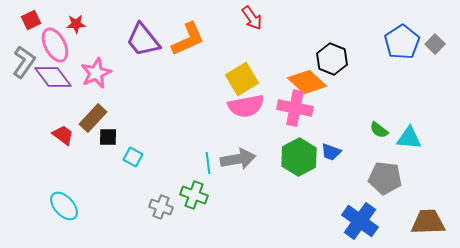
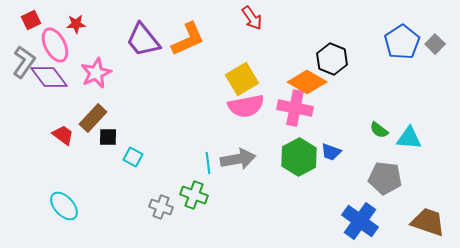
purple diamond: moved 4 px left
orange diamond: rotated 12 degrees counterclockwise
brown trapezoid: rotated 21 degrees clockwise
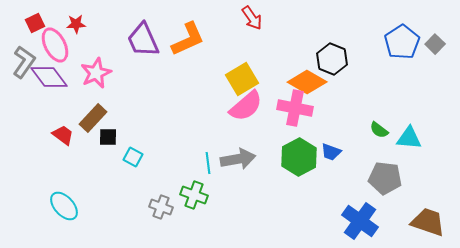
red square: moved 4 px right, 3 px down
purple trapezoid: rotated 15 degrees clockwise
pink semicircle: rotated 30 degrees counterclockwise
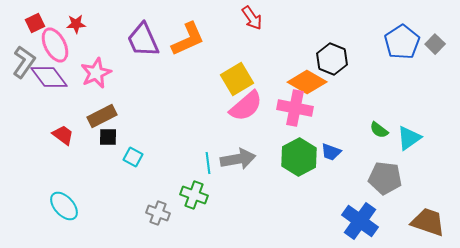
yellow square: moved 5 px left
brown rectangle: moved 9 px right, 2 px up; rotated 20 degrees clockwise
cyan triangle: rotated 40 degrees counterclockwise
gray cross: moved 3 px left, 6 px down
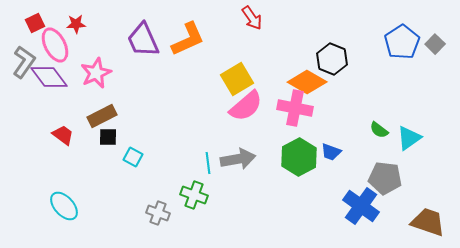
blue cross: moved 1 px right, 15 px up
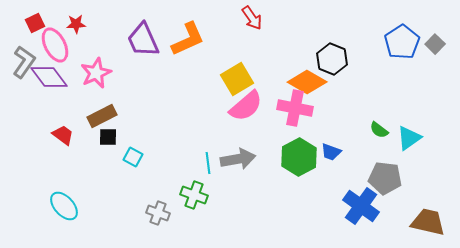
brown trapezoid: rotated 6 degrees counterclockwise
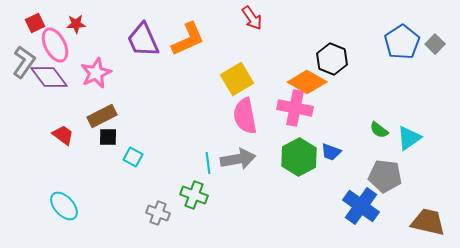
pink semicircle: moved 1 px left, 10 px down; rotated 120 degrees clockwise
gray pentagon: moved 2 px up
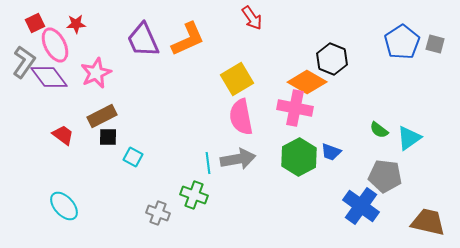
gray square: rotated 30 degrees counterclockwise
pink semicircle: moved 4 px left, 1 px down
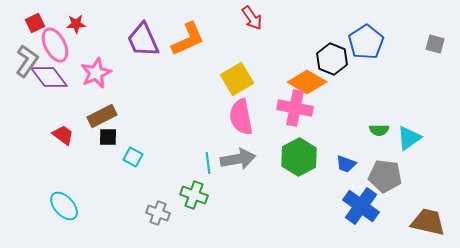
blue pentagon: moved 36 px left
gray L-shape: moved 3 px right, 1 px up
green semicircle: rotated 36 degrees counterclockwise
blue trapezoid: moved 15 px right, 12 px down
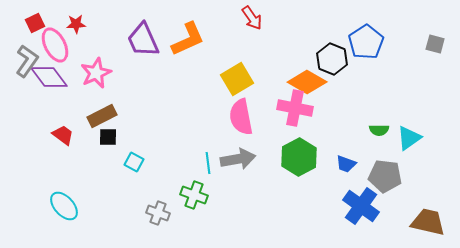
cyan square: moved 1 px right, 5 px down
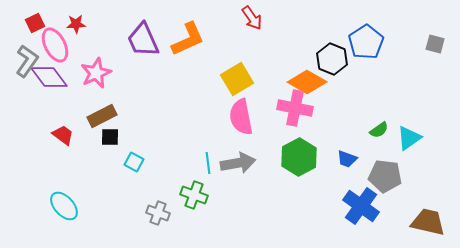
green semicircle: rotated 36 degrees counterclockwise
black square: moved 2 px right
gray arrow: moved 4 px down
blue trapezoid: moved 1 px right, 5 px up
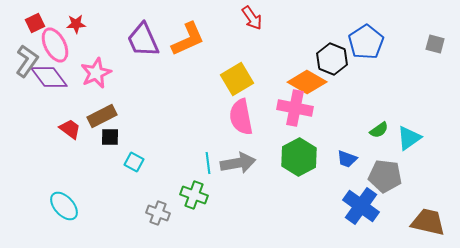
red trapezoid: moved 7 px right, 6 px up
